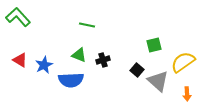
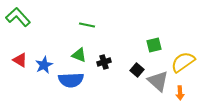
black cross: moved 1 px right, 2 px down
orange arrow: moved 7 px left, 1 px up
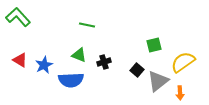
gray triangle: rotated 40 degrees clockwise
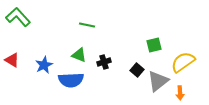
red triangle: moved 8 px left
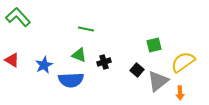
green line: moved 1 px left, 4 px down
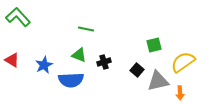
gray triangle: rotated 25 degrees clockwise
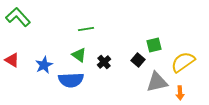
green line: rotated 21 degrees counterclockwise
green triangle: rotated 14 degrees clockwise
black cross: rotated 24 degrees counterclockwise
black square: moved 1 px right, 10 px up
gray triangle: moved 1 px left, 1 px down
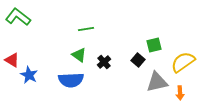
green L-shape: rotated 10 degrees counterclockwise
blue star: moved 15 px left, 10 px down; rotated 18 degrees counterclockwise
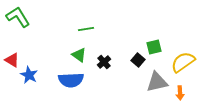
green L-shape: rotated 20 degrees clockwise
green square: moved 2 px down
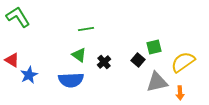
blue star: rotated 18 degrees clockwise
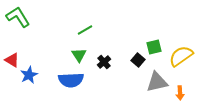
green line: moved 1 px left, 1 px down; rotated 21 degrees counterclockwise
green triangle: rotated 21 degrees clockwise
yellow semicircle: moved 2 px left, 6 px up
